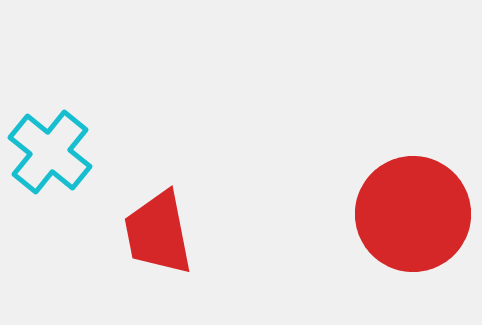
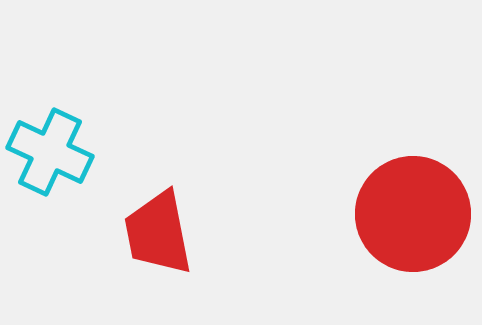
cyan cross: rotated 14 degrees counterclockwise
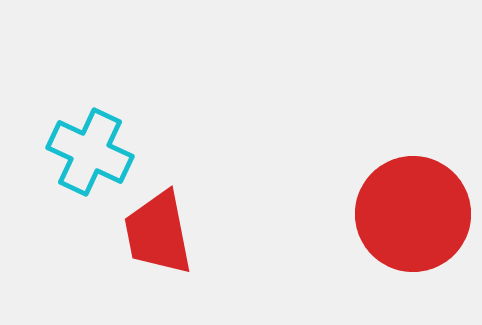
cyan cross: moved 40 px right
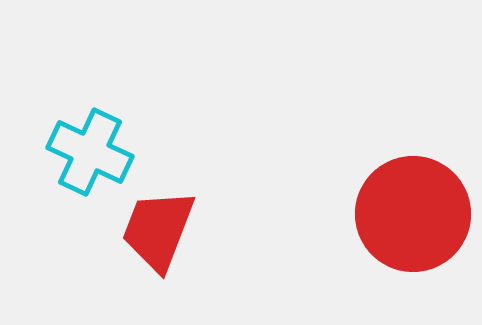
red trapezoid: moved 3 px up; rotated 32 degrees clockwise
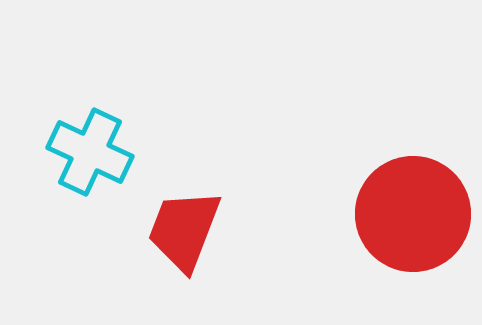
red trapezoid: moved 26 px right
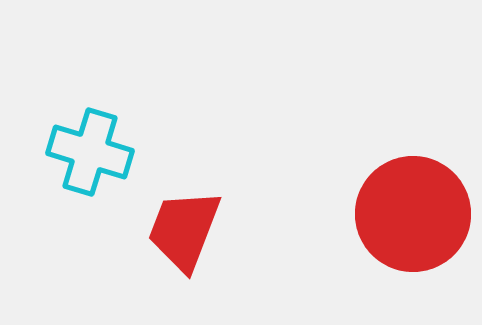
cyan cross: rotated 8 degrees counterclockwise
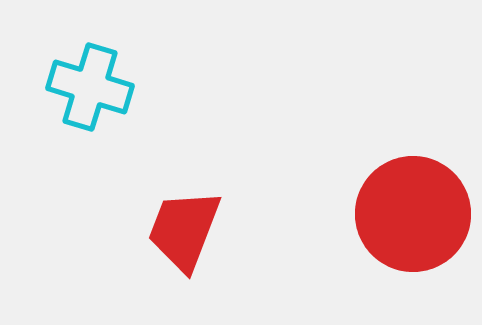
cyan cross: moved 65 px up
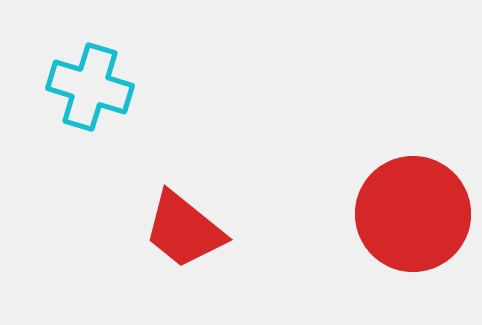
red trapezoid: rotated 72 degrees counterclockwise
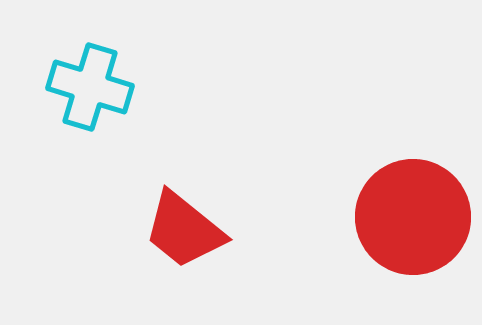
red circle: moved 3 px down
